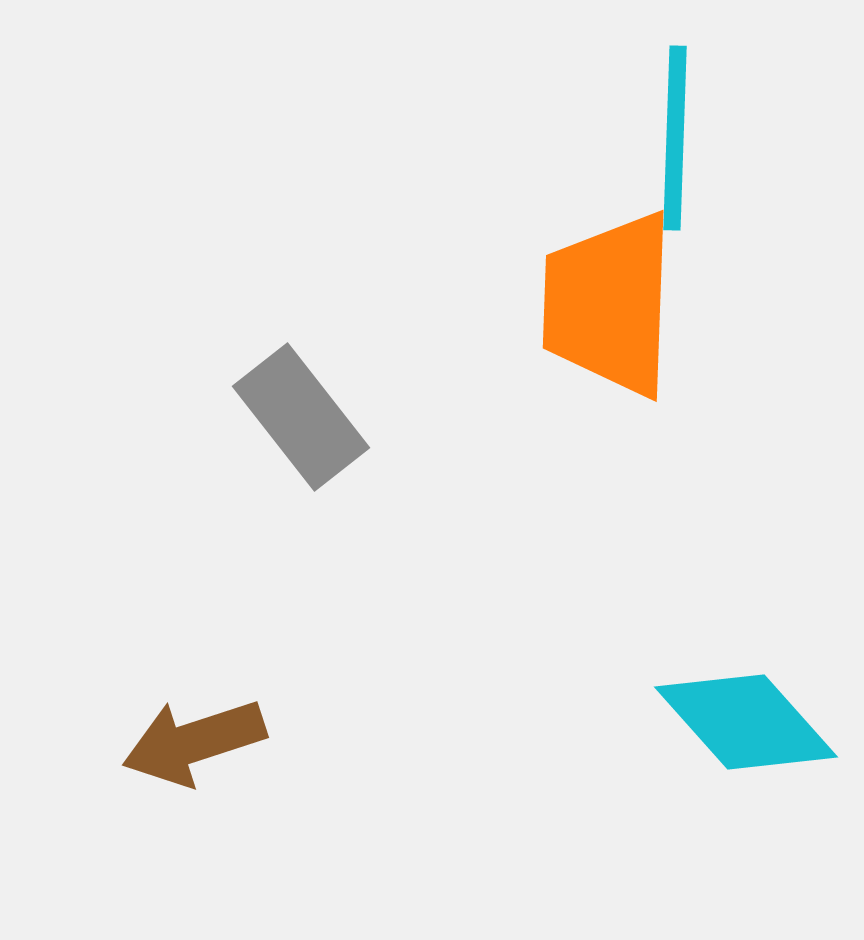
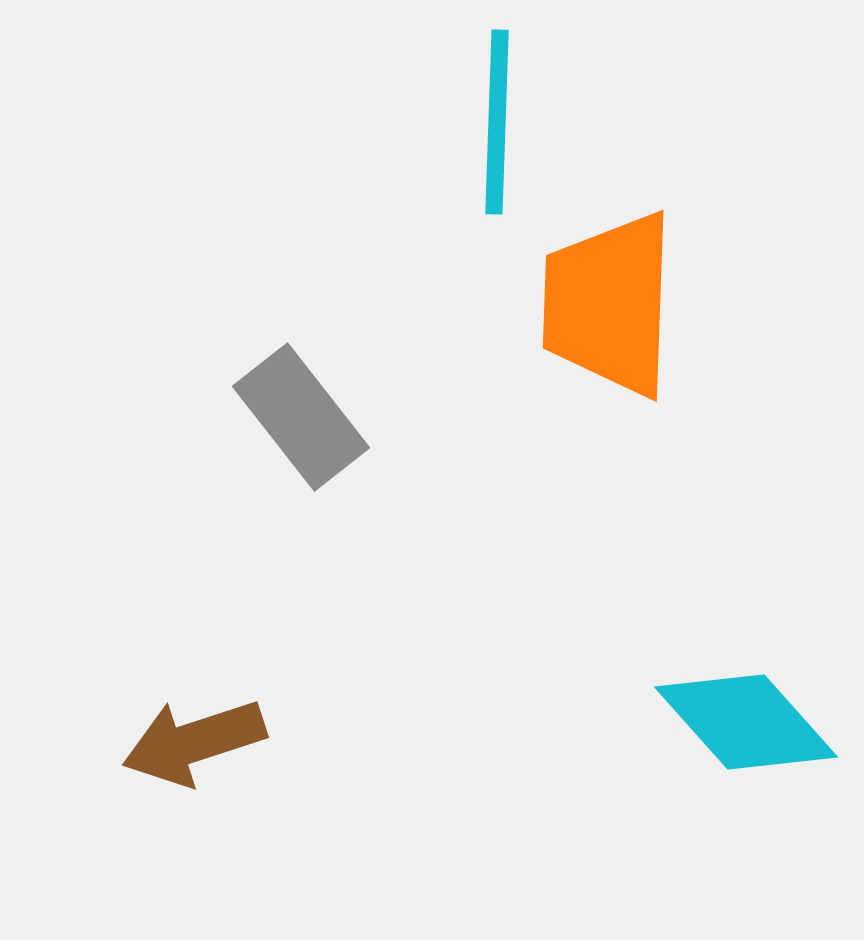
cyan line: moved 178 px left, 16 px up
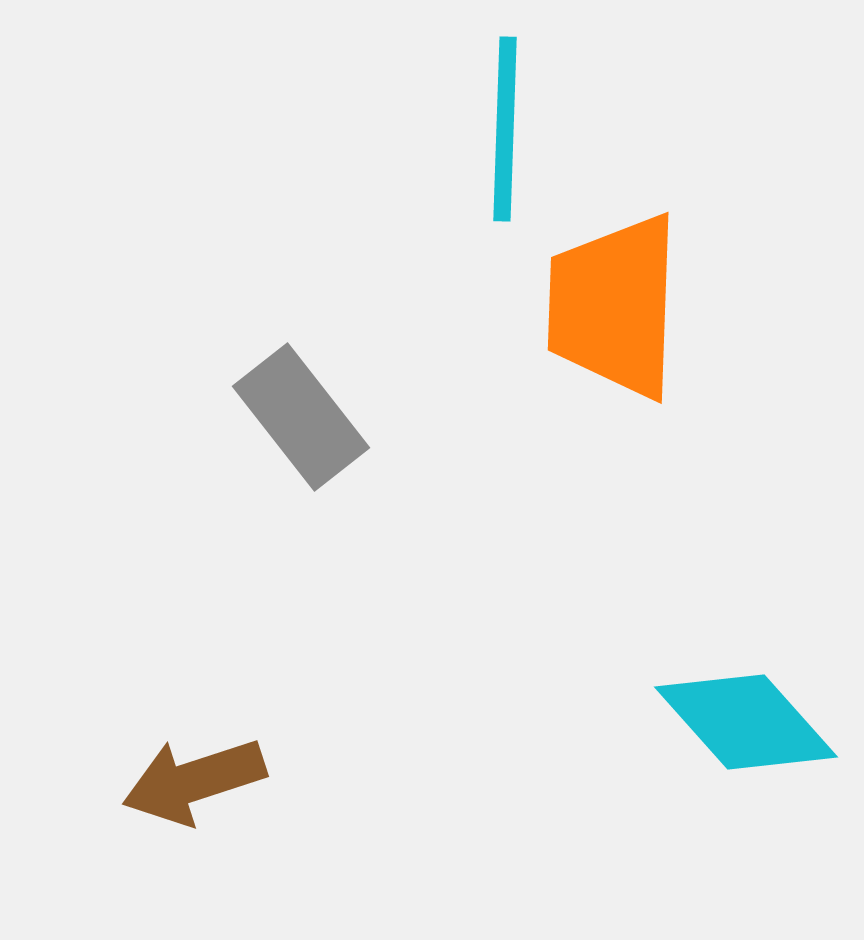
cyan line: moved 8 px right, 7 px down
orange trapezoid: moved 5 px right, 2 px down
brown arrow: moved 39 px down
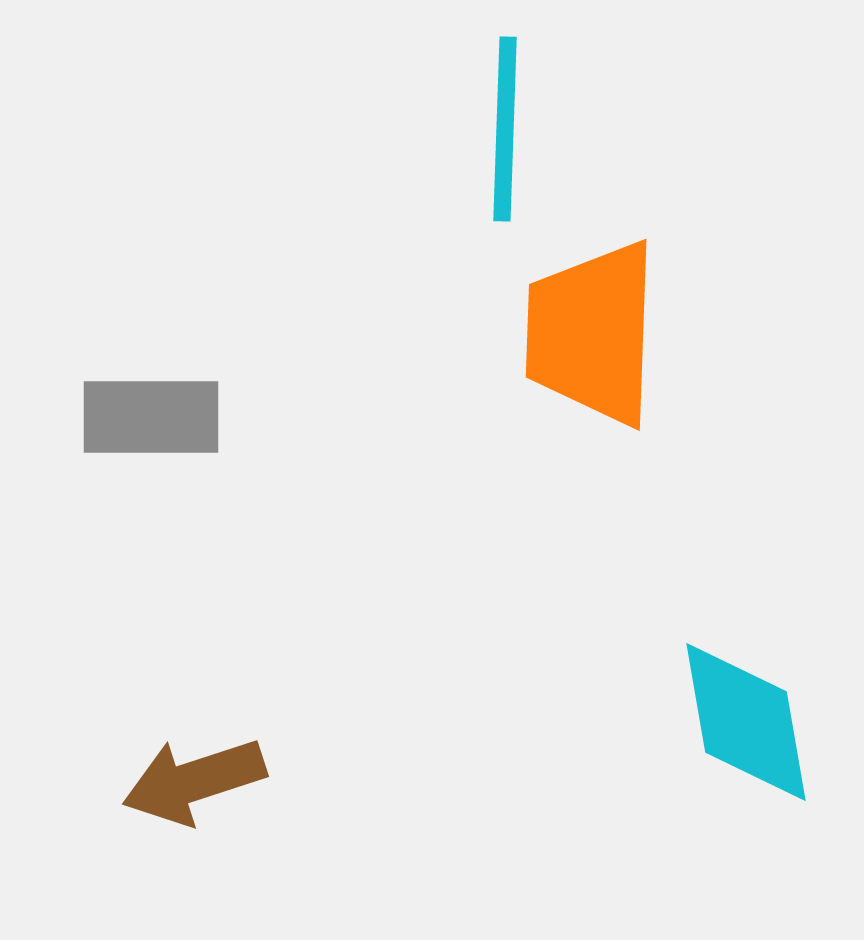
orange trapezoid: moved 22 px left, 27 px down
gray rectangle: moved 150 px left; rotated 52 degrees counterclockwise
cyan diamond: rotated 32 degrees clockwise
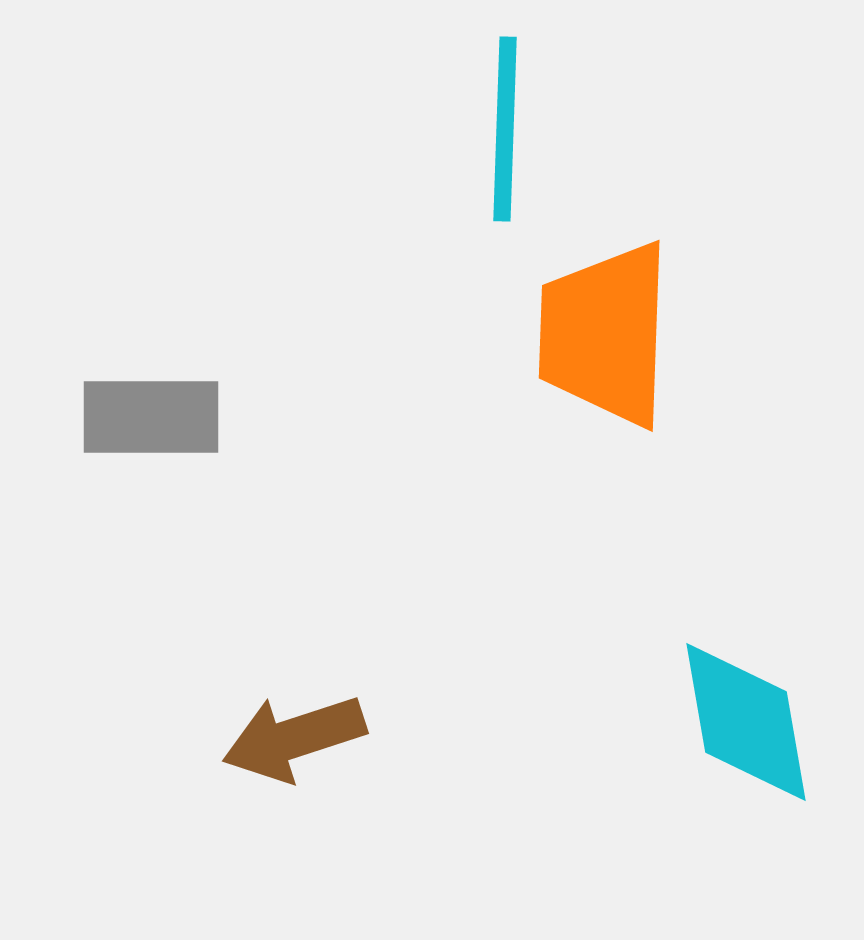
orange trapezoid: moved 13 px right, 1 px down
brown arrow: moved 100 px right, 43 px up
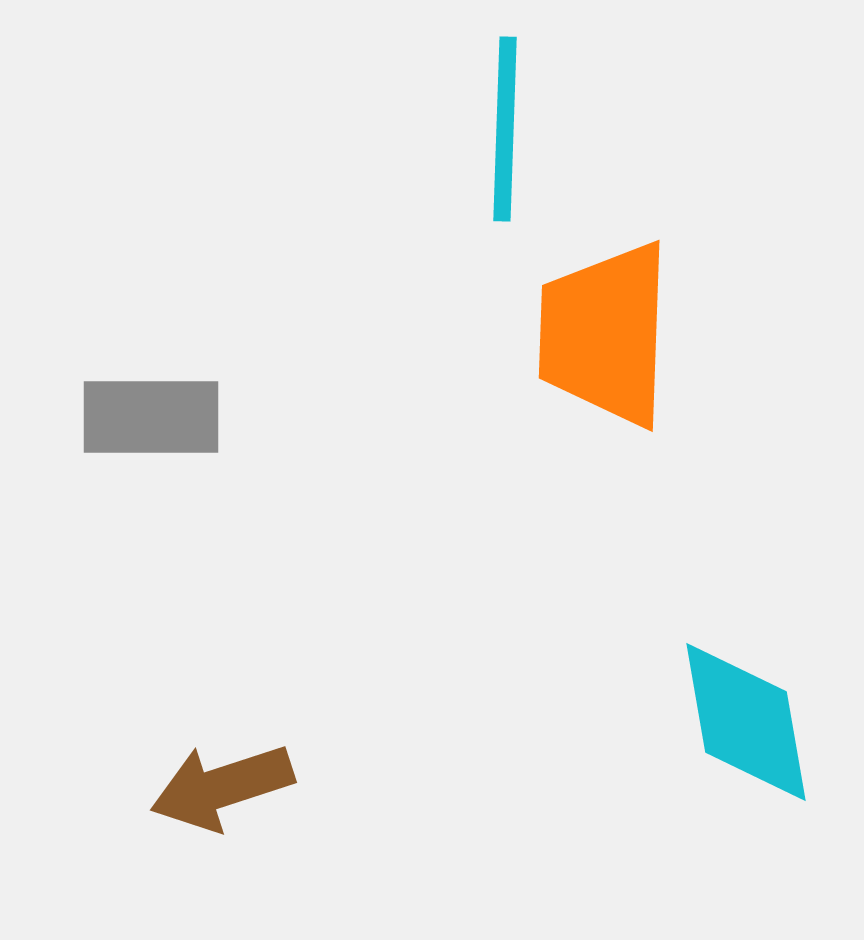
brown arrow: moved 72 px left, 49 px down
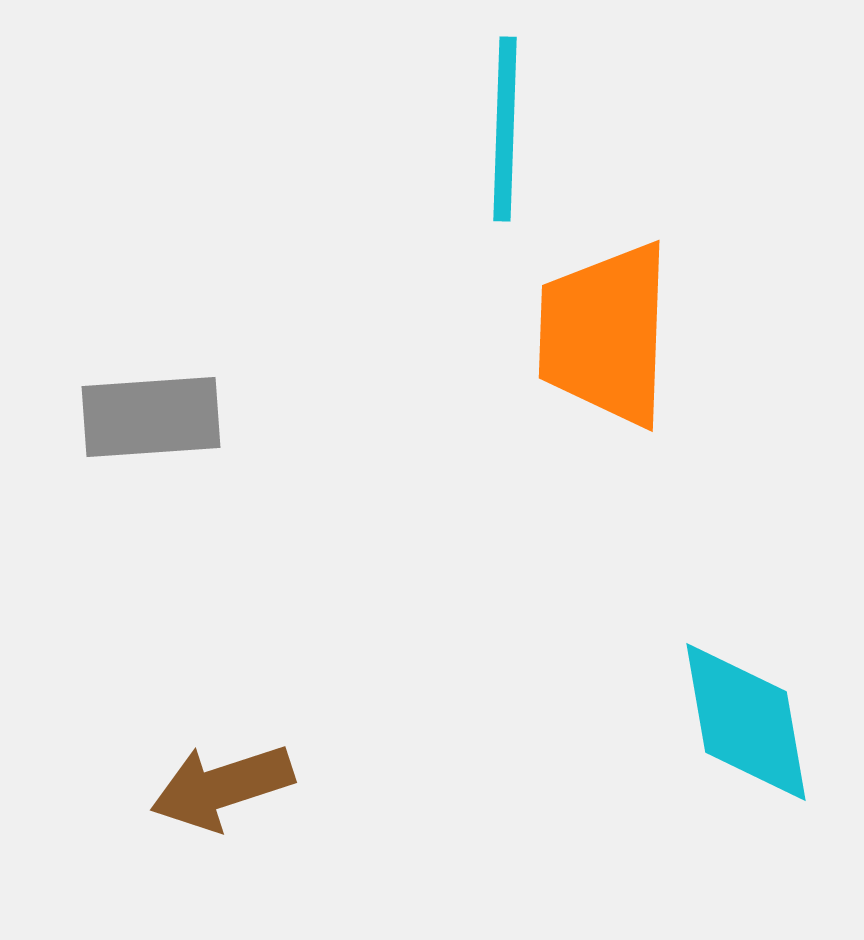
gray rectangle: rotated 4 degrees counterclockwise
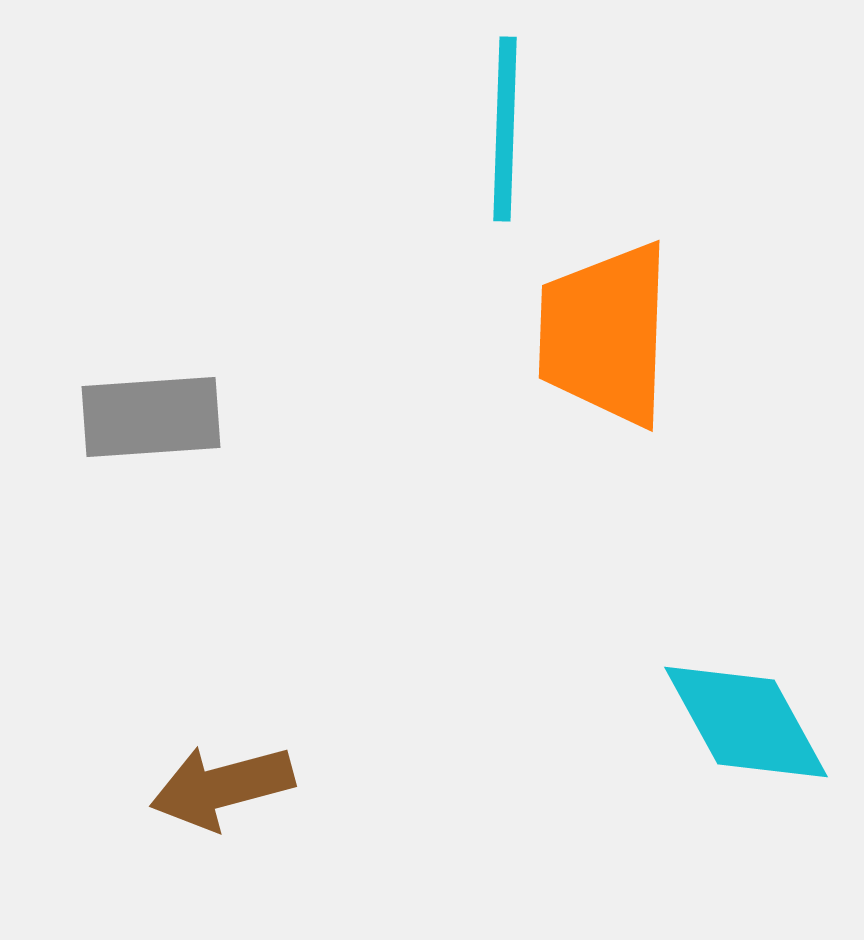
cyan diamond: rotated 19 degrees counterclockwise
brown arrow: rotated 3 degrees clockwise
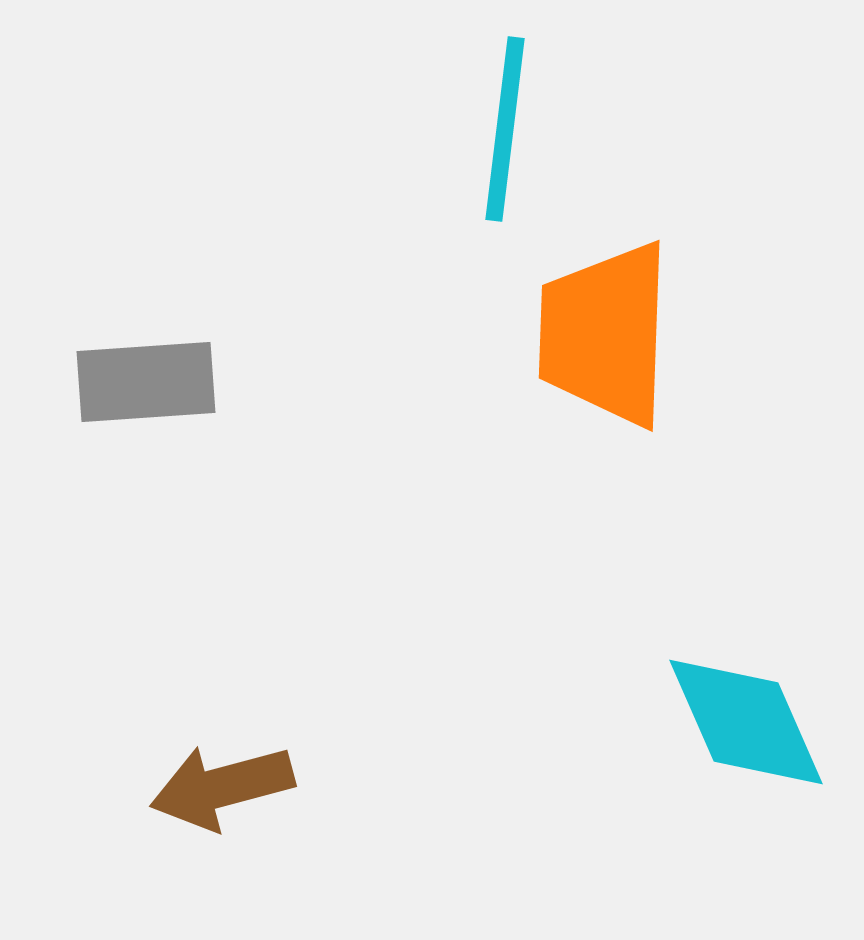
cyan line: rotated 5 degrees clockwise
gray rectangle: moved 5 px left, 35 px up
cyan diamond: rotated 5 degrees clockwise
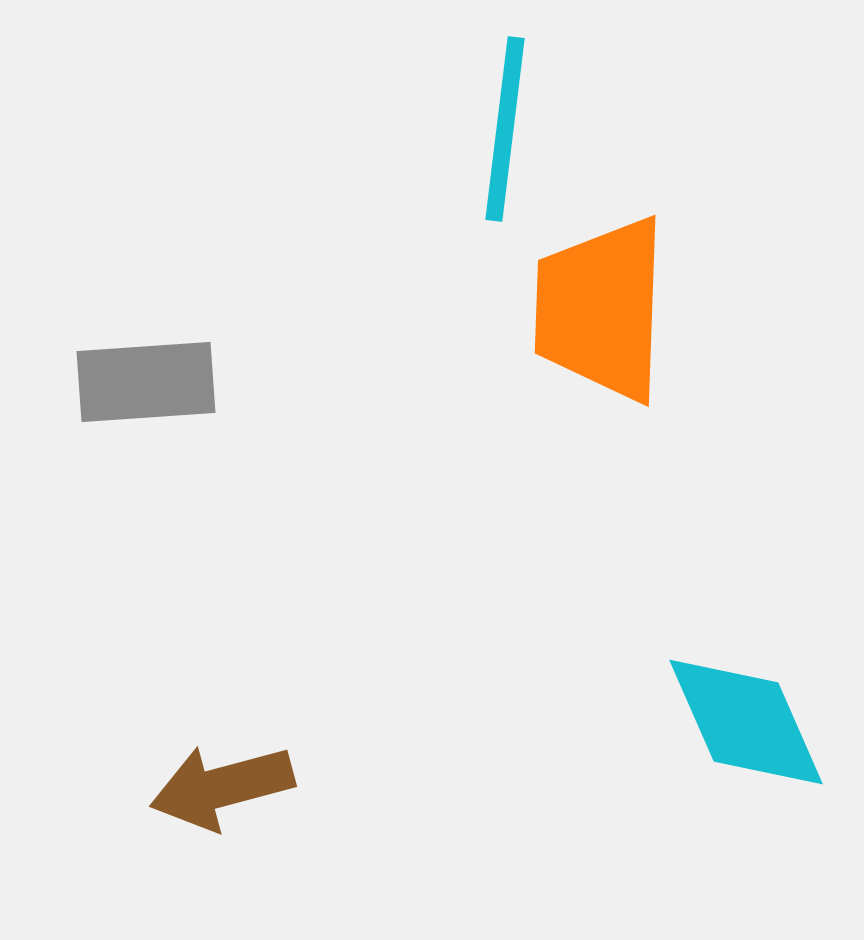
orange trapezoid: moved 4 px left, 25 px up
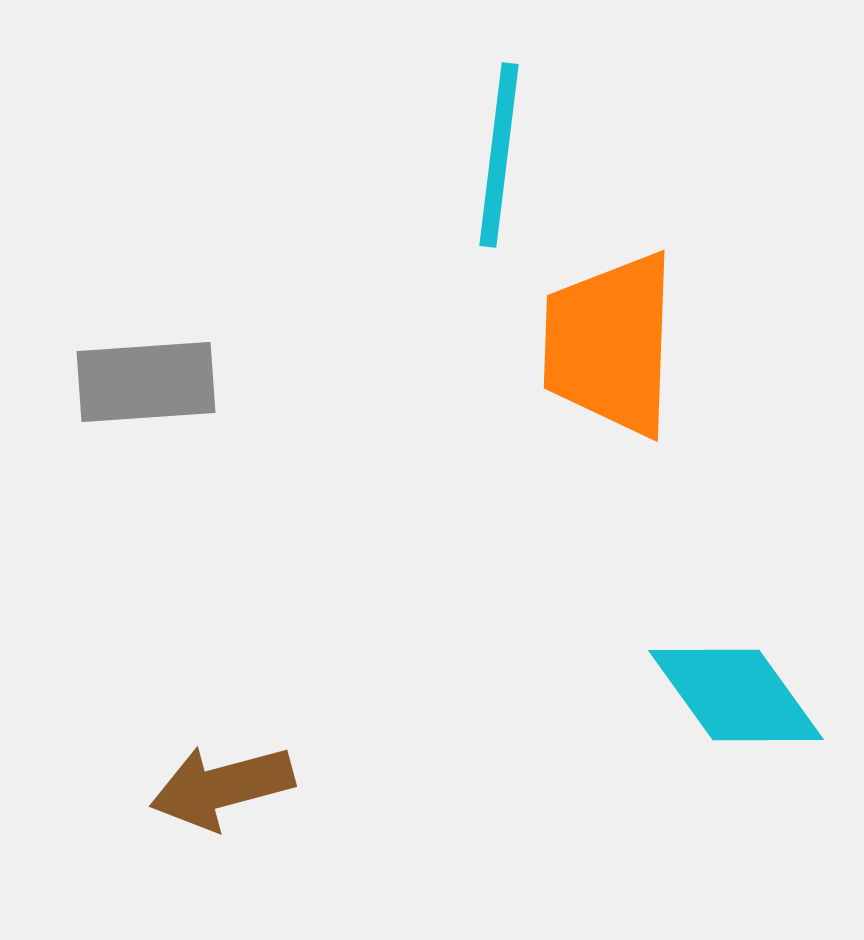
cyan line: moved 6 px left, 26 px down
orange trapezoid: moved 9 px right, 35 px down
cyan diamond: moved 10 px left, 27 px up; rotated 12 degrees counterclockwise
